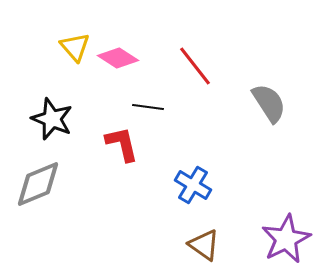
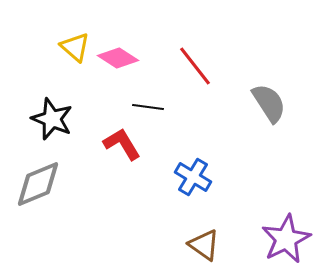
yellow triangle: rotated 8 degrees counterclockwise
red L-shape: rotated 18 degrees counterclockwise
blue cross: moved 8 px up
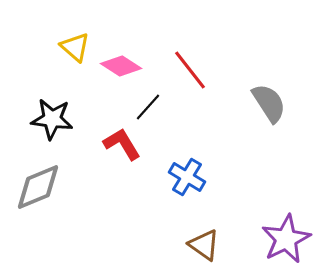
pink diamond: moved 3 px right, 8 px down
red line: moved 5 px left, 4 px down
black line: rotated 56 degrees counterclockwise
black star: rotated 15 degrees counterclockwise
blue cross: moved 6 px left
gray diamond: moved 3 px down
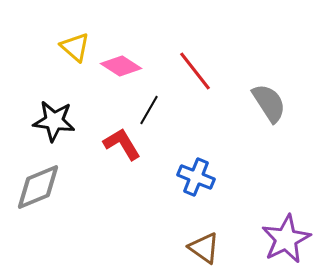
red line: moved 5 px right, 1 px down
black line: moved 1 px right, 3 px down; rotated 12 degrees counterclockwise
black star: moved 2 px right, 2 px down
blue cross: moved 9 px right; rotated 9 degrees counterclockwise
brown triangle: moved 3 px down
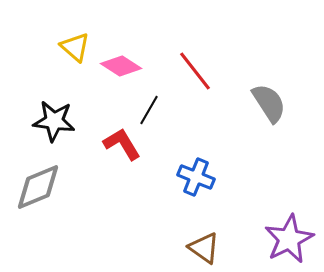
purple star: moved 3 px right
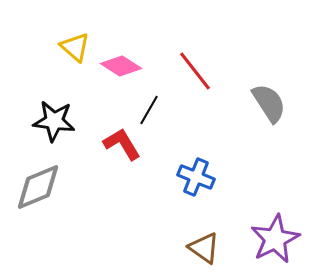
purple star: moved 14 px left
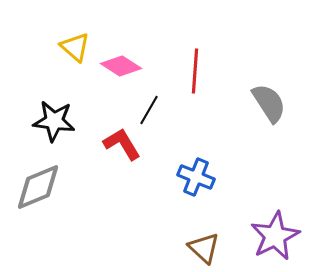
red line: rotated 42 degrees clockwise
purple star: moved 3 px up
brown triangle: rotated 8 degrees clockwise
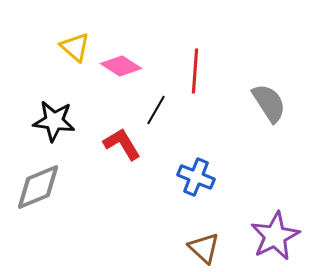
black line: moved 7 px right
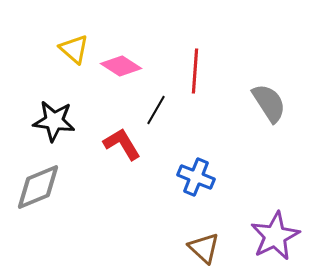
yellow triangle: moved 1 px left, 2 px down
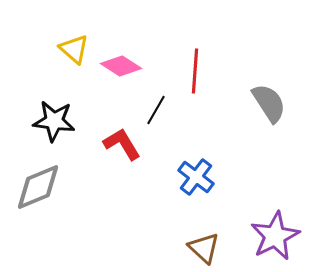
blue cross: rotated 15 degrees clockwise
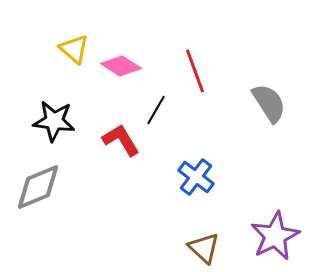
red line: rotated 24 degrees counterclockwise
red L-shape: moved 1 px left, 4 px up
